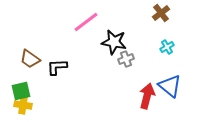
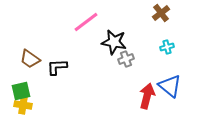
cyan cross: rotated 16 degrees clockwise
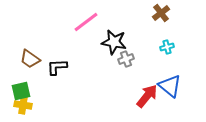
red arrow: rotated 25 degrees clockwise
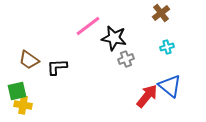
pink line: moved 2 px right, 4 px down
black star: moved 4 px up
brown trapezoid: moved 1 px left, 1 px down
green square: moved 4 px left
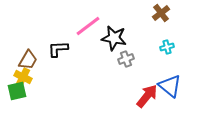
brown trapezoid: moved 1 px left; rotated 95 degrees counterclockwise
black L-shape: moved 1 px right, 18 px up
yellow cross: moved 28 px up; rotated 18 degrees clockwise
